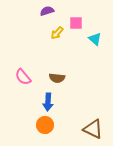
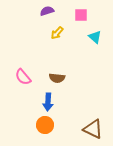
pink square: moved 5 px right, 8 px up
cyan triangle: moved 2 px up
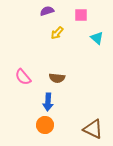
cyan triangle: moved 2 px right, 1 px down
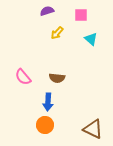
cyan triangle: moved 6 px left, 1 px down
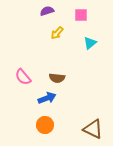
cyan triangle: moved 1 px left, 4 px down; rotated 40 degrees clockwise
blue arrow: moved 1 px left, 4 px up; rotated 114 degrees counterclockwise
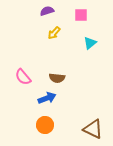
yellow arrow: moved 3 px left
